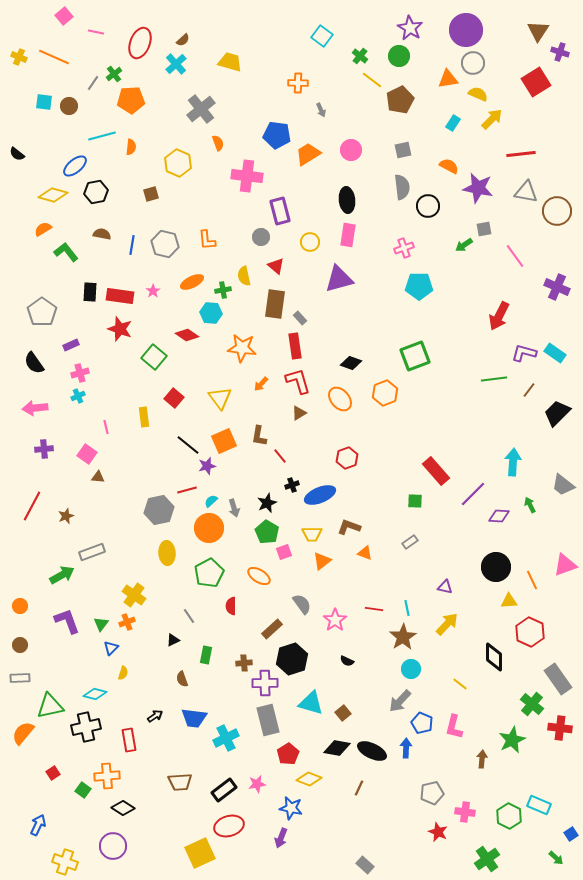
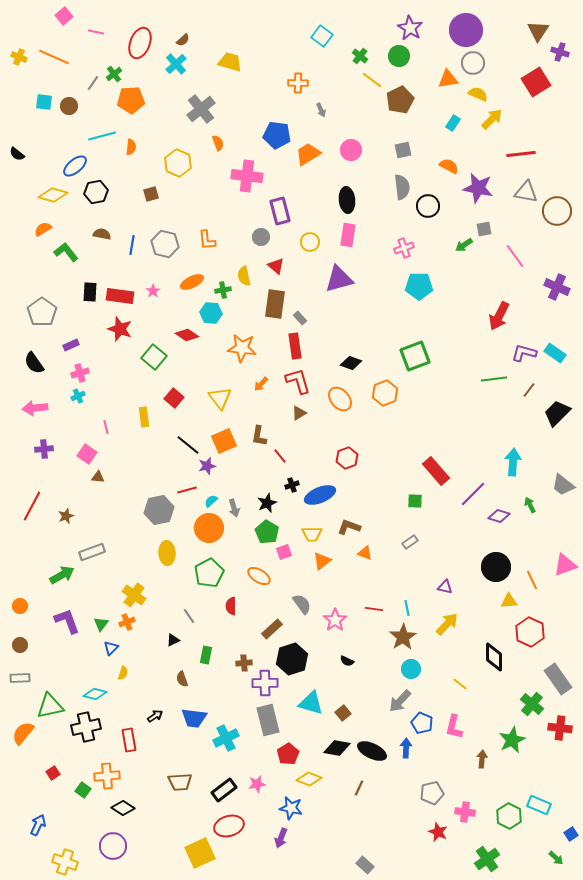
purple diamond at (499, 516): rotated 15 degrees clockwise
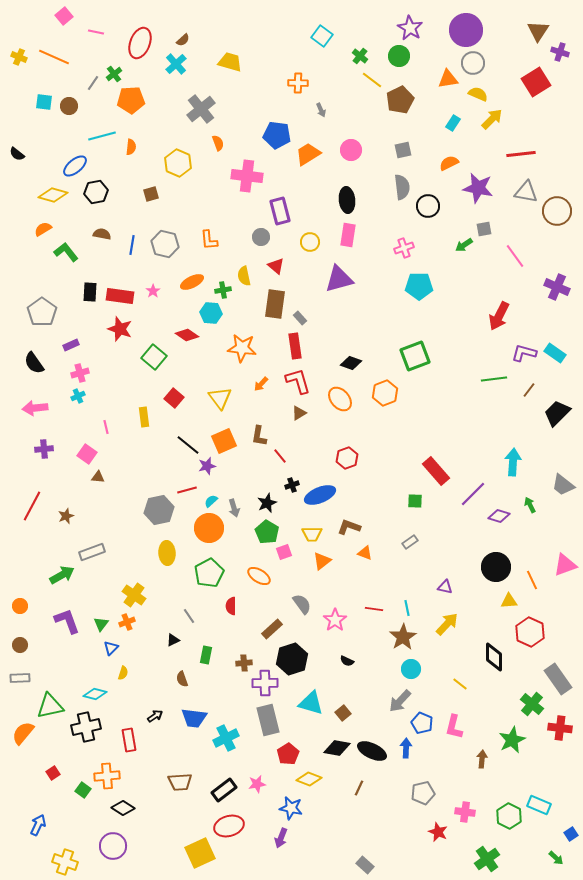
orange semicircle at (449, 166): moved 3 px up; rotated 54 degrees counterclockwise
orange L-shape at (207, 240): moved 2 px right
gray pentagon at (432, 793): moved 9 px left
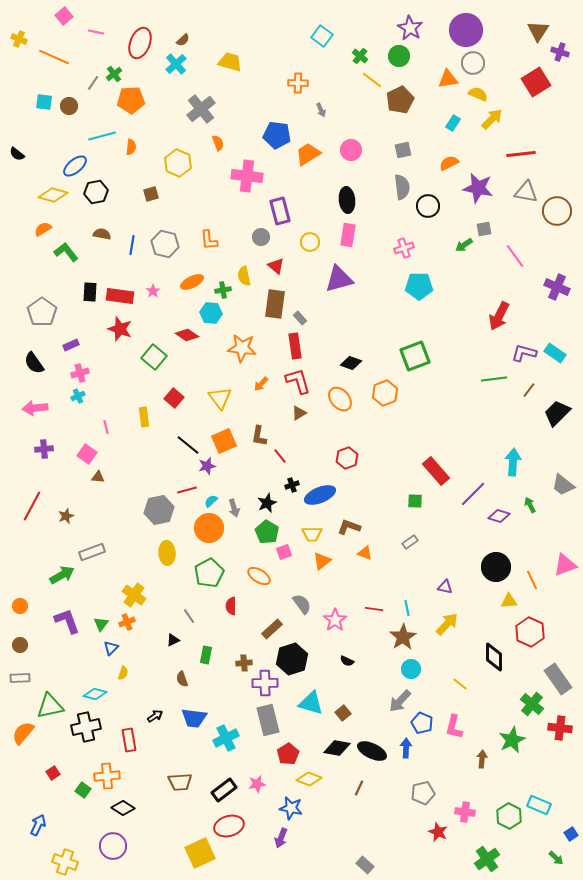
yellow cross at (19, 57): moved 18 px up
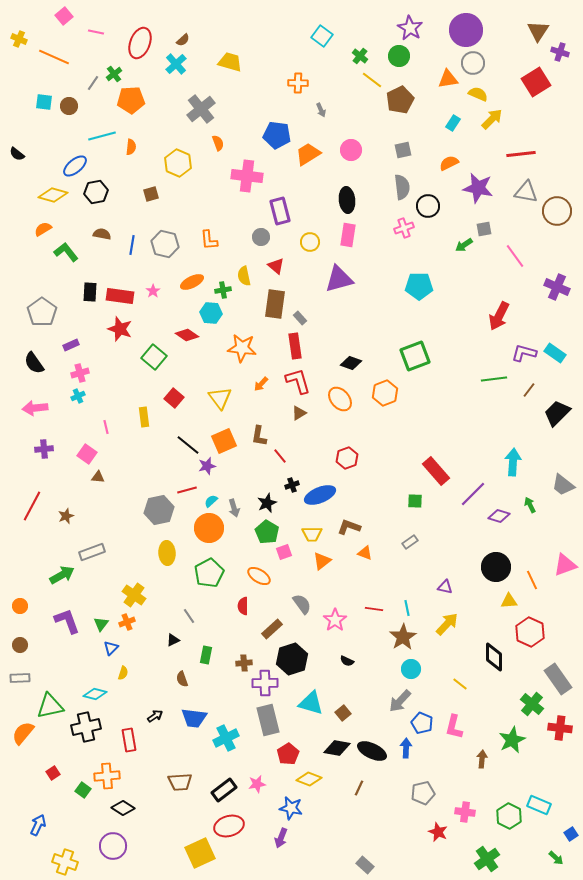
pink cross at (404, 248): moved 20 px up
red semicircle at (231, 606): moved 12 px right
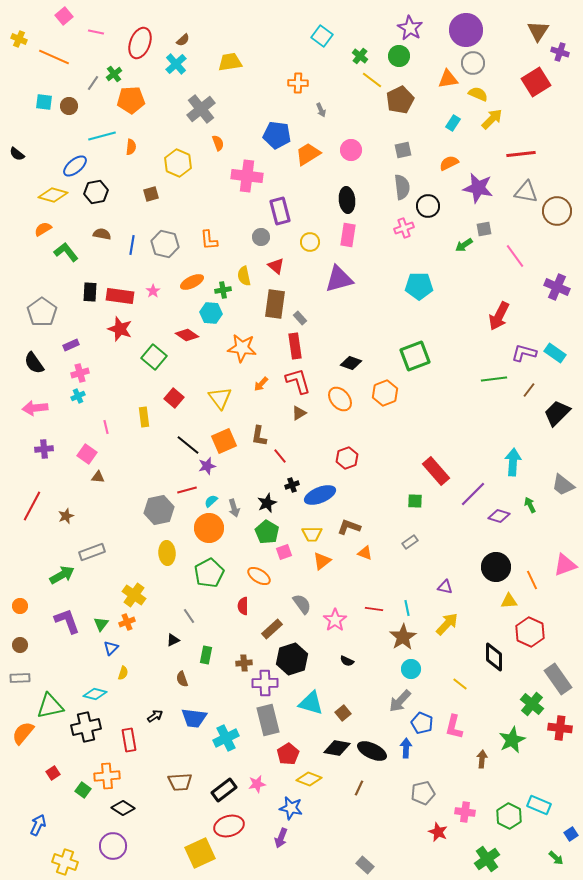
yellow trapezoid at (230, 62): rotated 25 degrees counterclockwise
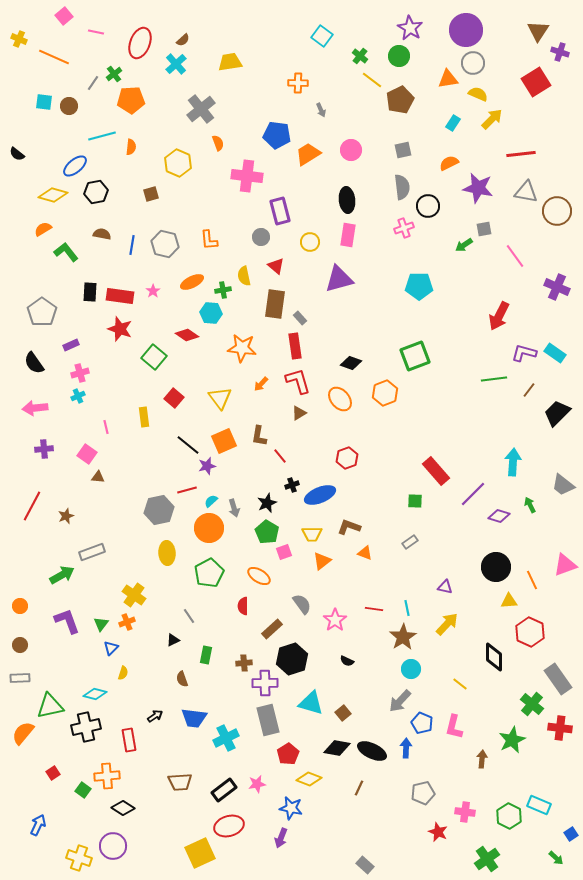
yellow cross at (65, 862): moved 14 px right, 4 px up
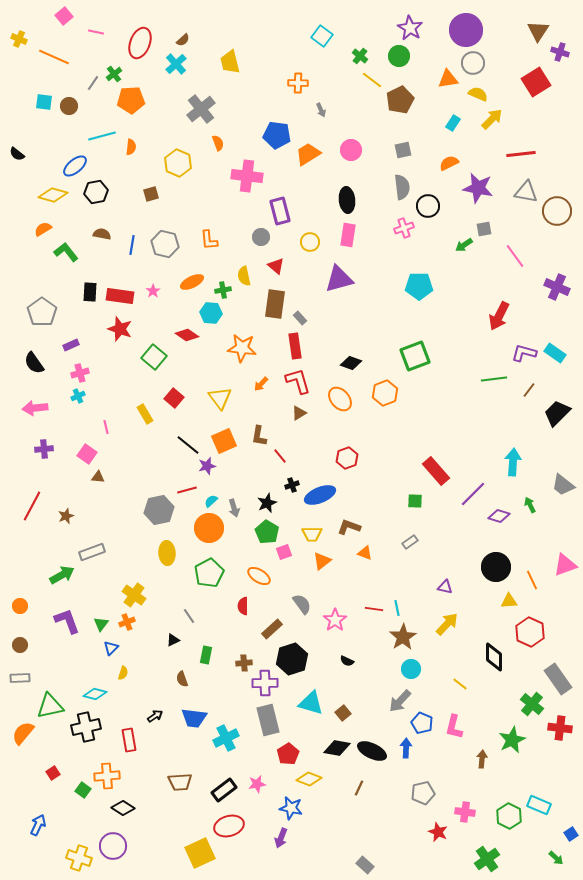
yellow trapezoid at (230, 62): rotated 95 degrees counterclockwise
yellow rectangle at (144, 417): moved 1 px right, 3 px up; rotated 24 degrees counterclockwise
cyan line at (407, 608): moved 10 px left
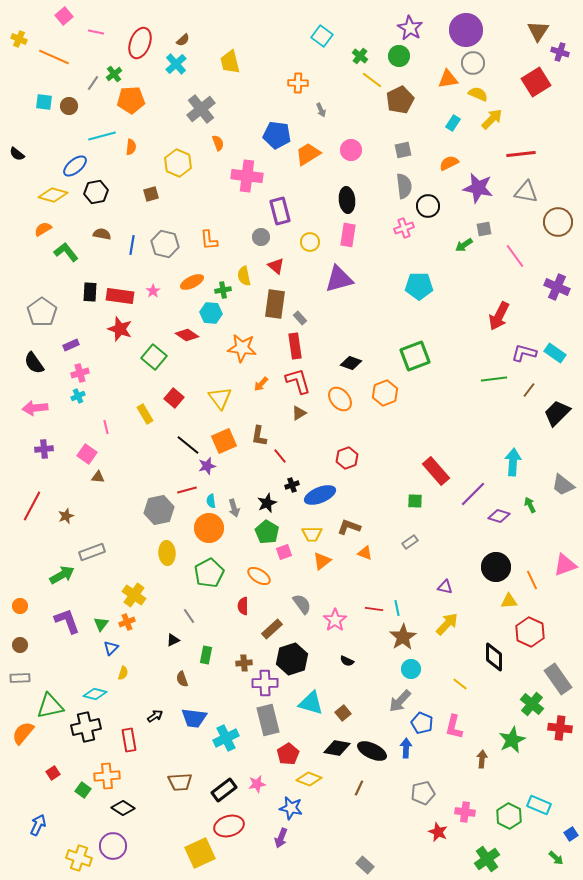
gray semicircle at (402, 187): moved 2 px right, 1 px up
brown circle at (557, 211): moved 1 px right, 11 px down
cyan semicircle at (211, 501): rotated 56 degrees counterclockwise
